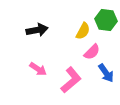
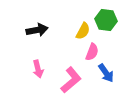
pink semicircle: rotated 24 degrees counterclockwise
pink arrow: rotated 42 degrees clockwise
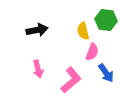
yellow semicircle: rotated 138 degrees clockwise
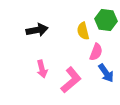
pink semicircle: moved 4 px right
pink arrow: moved 4 px right
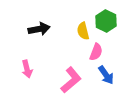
green hexagon: moved 1 px down; rotated 20 degrees clockwise
black arrow: moved 2 px right, 1 px up
pink arrow: moved 15 px left
blue arrow: moved 2 px down
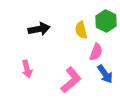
yellow semicircle: moved 2 px left, 1 px up
blue arrow: moved 1 px left, 1 px up
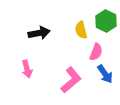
black arrow: moved 4 px down
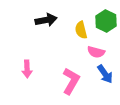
black arrow: moved 7 px right, 13 px up
pink semicircle: rotated 84 degrees clockwise
pink arrow: rotated 12 degrees clockwise
pink L-shape: moved 1 px down; rotated 20 degrees counterclockwise
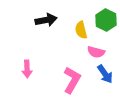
green hexagon: moved 1 px up
pink L-shape: moved 1 px right, 1 px up
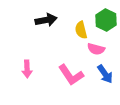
pink semicircle: moved 3 px up
pink L-shape: moved 1 px left, 5 px up; rotated 116 degrees clockwise
